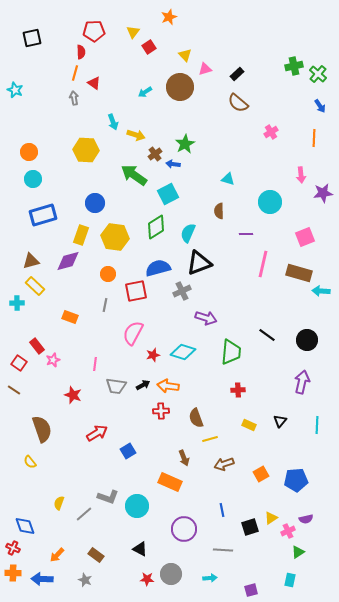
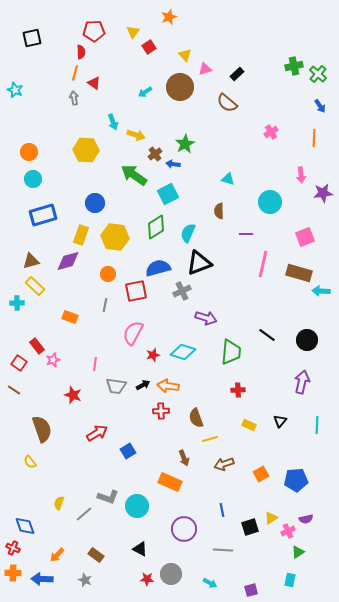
brown semicircle at (238, 103): moved 11 px left
cyan arrow at (210, 578): moved 5 px down; rotated 32 degrees clockwise
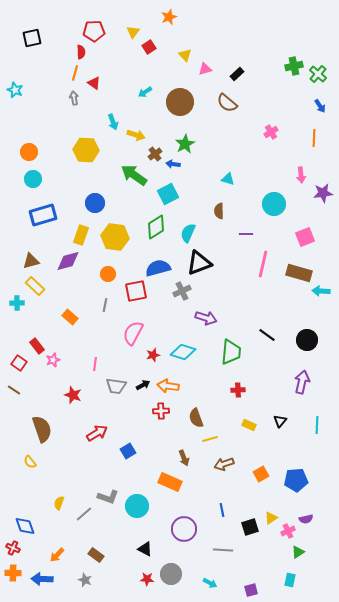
brown circle at (180, 87): moved 15 px down
cyan circle at (270, 202): moved 4 px right, 2 px down
orange rectangle at (70, 317): rotated 21 degrees clockwise
black triangle at (140, 549): moved 5 px right
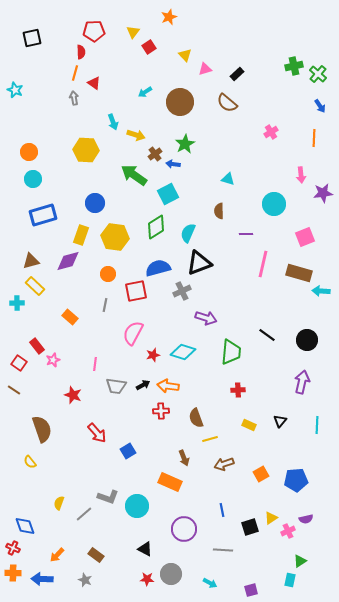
red arrow at (97, 433): rotated 80 degrees clockwise
green triangle at (298, 552): moved 2 px right, 9 px down
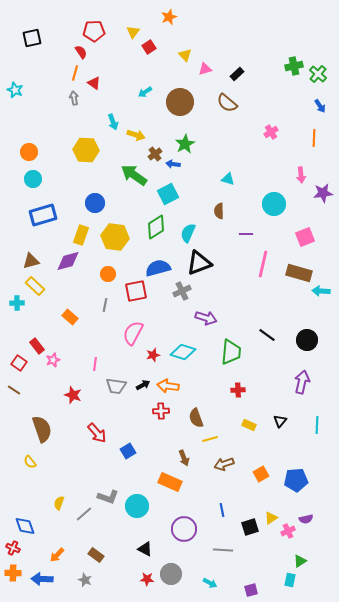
red semicircle at (81, 52): rotated 32 degrees counterclockwise
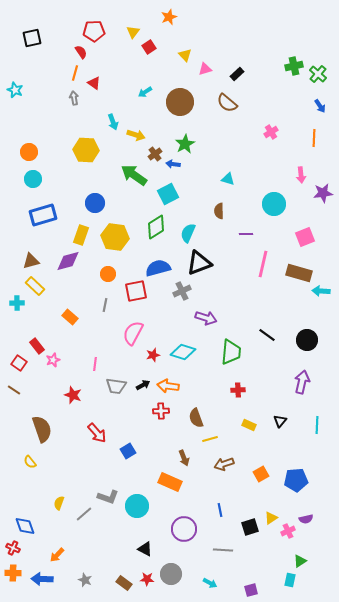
blue line at (222, 510): moved 2 px left
brown rectangle at (96, 555): moved 28 px right, 28 px down
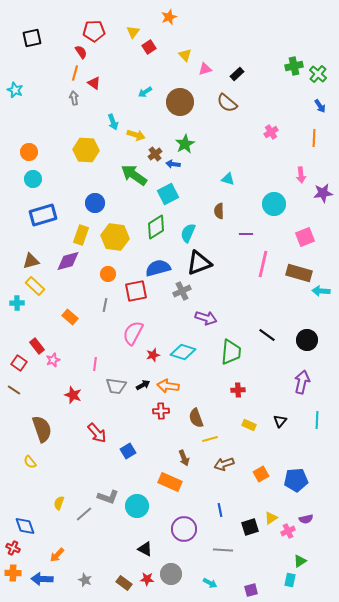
cyan line at (317, 425): moved 5 px up
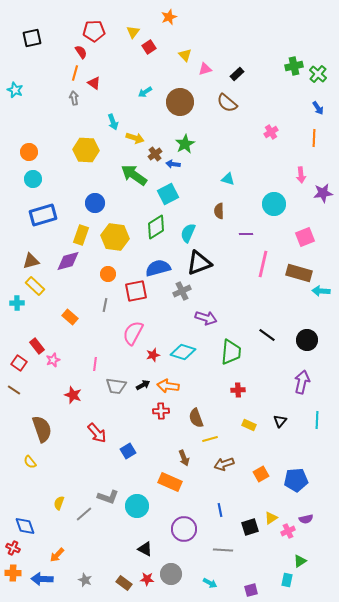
blue arrow at (320, 106): moved 2 px left, 2 px down
yellow arrow at (136, 135): moved 1 px left, 3 px down
cyan rectangle at (290, 580): moved 3 px left
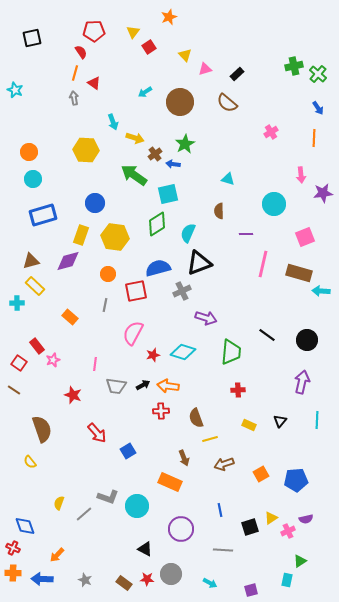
cyan square at (168, 194): rotated 15 degrees clockwise
green diamond at (156, 227): moved 1 px right, 3 px up
purple circle at (184, 529): moved 3 px left
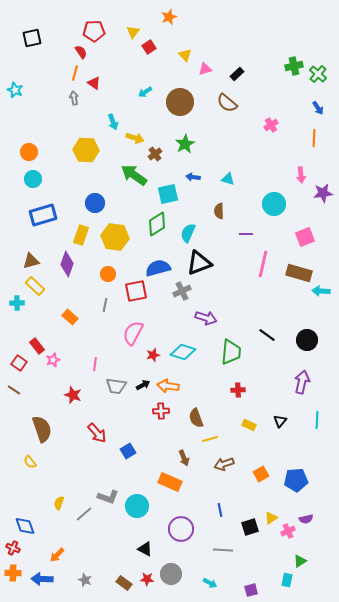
pink cross at (271, 132): moved 7 px up
blue arrow at (173, 164): moved 20 px right, 13 px down
purple diamond at (68, 261): moved 1 px left, 3 px down; rotated 55 degrees counterclockwise
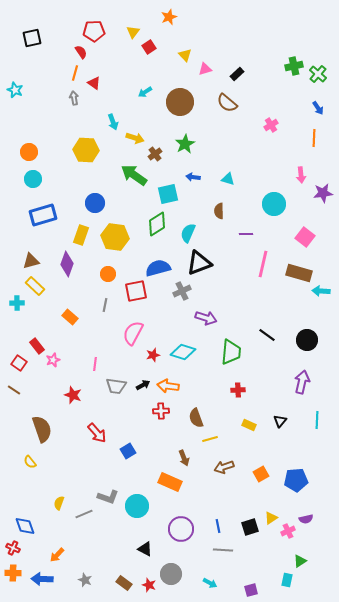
pink square at (305, 237): rotated 30 degrees counterclockwise
brown arrow at (224, 464): moved 3 px down
blue line at (220, 510): moved 2 px left, 16 px down
gray line at (84, 514): rotated 18 degrees clockwise
red star at (147, 579): moved 2 px right, 6 px down; rotated 16 degrees clockwise
